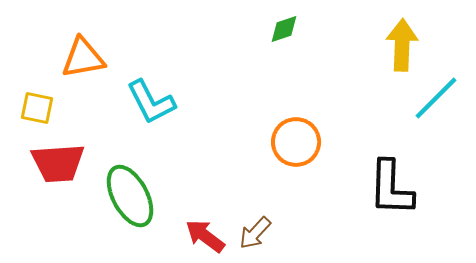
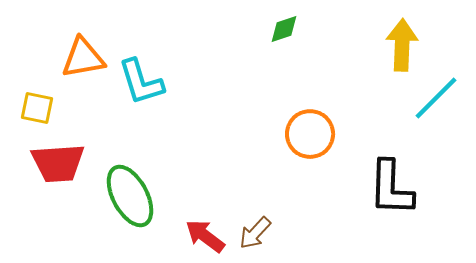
cyan L-shape: moved 10 px left, 20 px up; rotated 10 degrees clockwise
orange circle: moved 14 px right, 8 px up
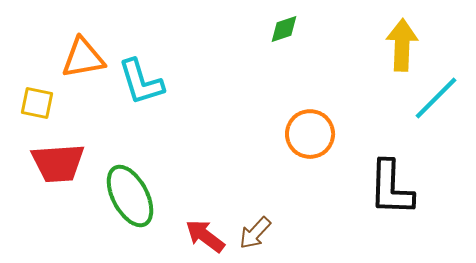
yellow square: moved 5 px up
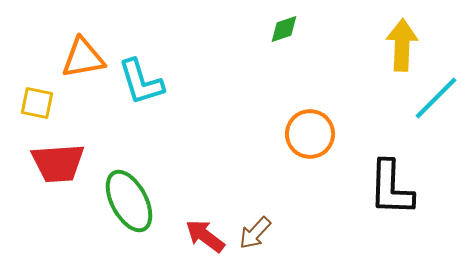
green ellipse: moved 1 px left, 5 px down
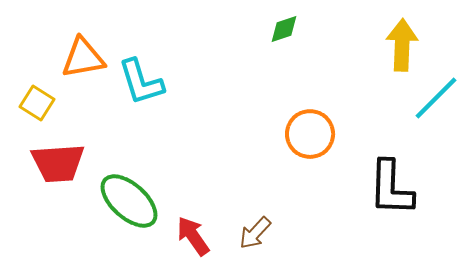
yellow square: rotated 20 degrees clockwise
green ellipse: rotated 20 degrees counterclockwise
red arrow: moved 12 px left; rotated 18 degrees clockwise
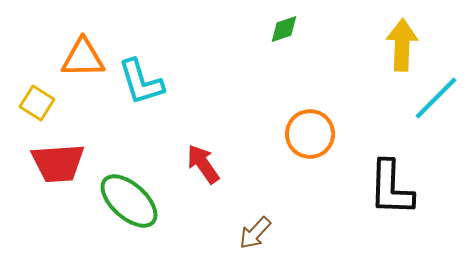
orange triangle: rotated 9 degrees clockwise
red arrow: moved 10 px right, 72 px up
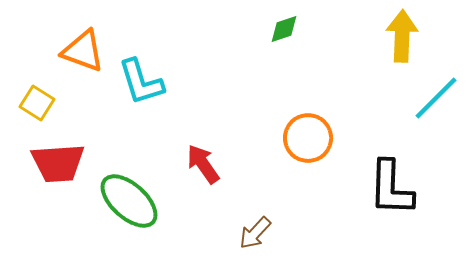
yellow arrow: moved 9 px up
orange triangle: moved 7 px up; rotated 21 degrees clockwise
orange circle: moved 2 px left, 4 px down
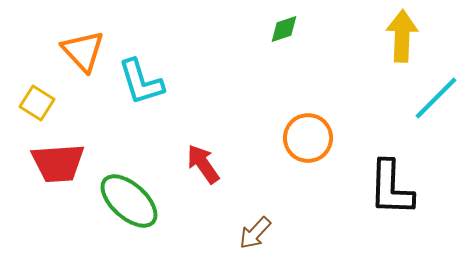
orange triangle: rotated 27 degrees clockwise
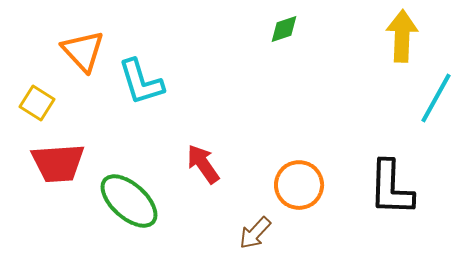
cyan line: rotated 16 degrees counterclockwise
orange circle: moved 9 px left, 47 px down
